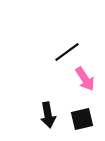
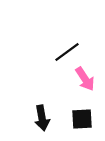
black arrow: moved 6 px left, 3 px down
black square: rotated 10 degrees clockwise
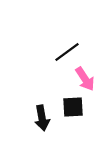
black square: moved 9 px left, 12 px up
